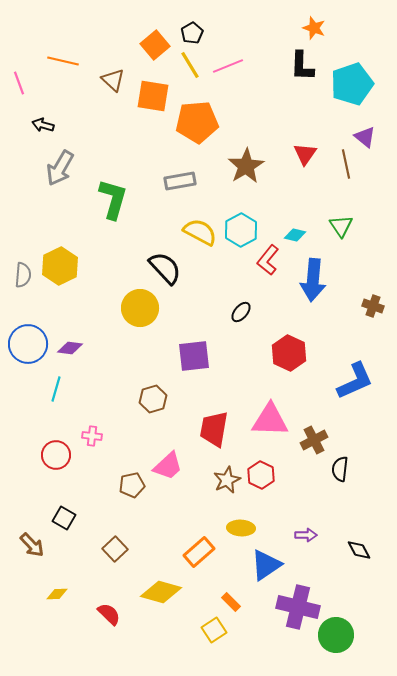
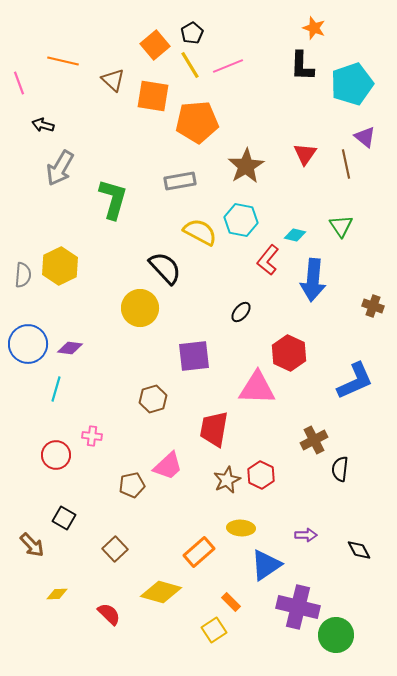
cyan hexagon at (241, 230): moved 10 px up; rotated 20 degrees counterclockwise
pink triangle at (270, 420): moved 13 px left, 32 px up
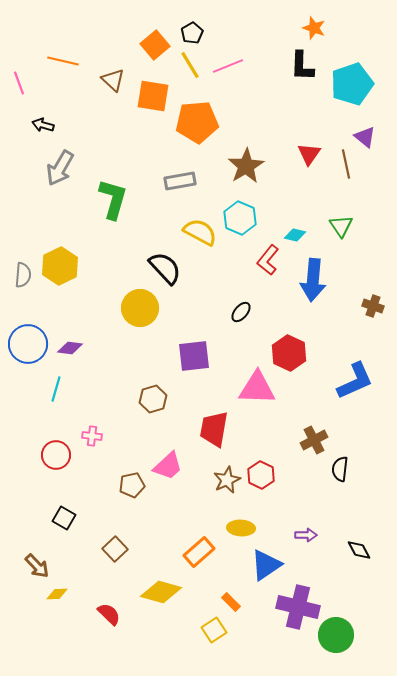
red triangle at (305, 154): moved 4 px right
cyan hexagon at (241, 220): moved 1 px left, 2 px up; rotated 12 degrees clockwise
brown arrow at (32, 545): moved 5 px right, 21 px down
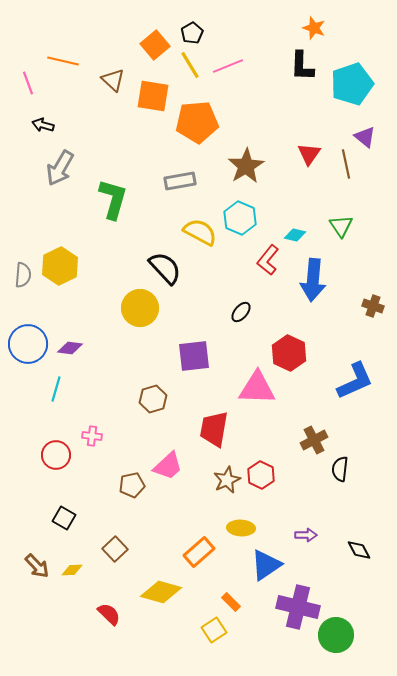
pink line at (19, 83): moved 9 px right
yellow diamond at (57, 594): moved 15 px right, 24 px up
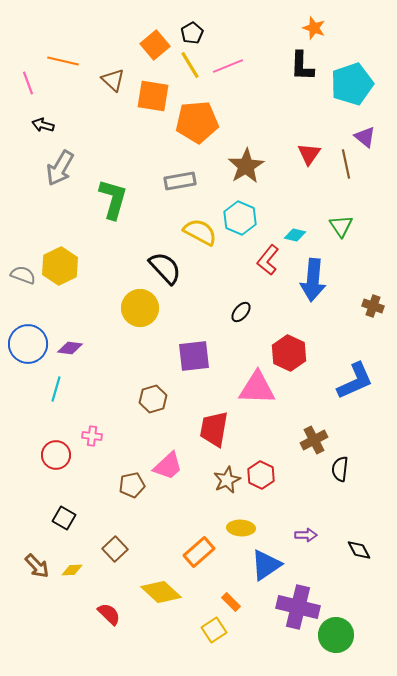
gray semicircle at (23, 275): rotated 75 degrees counterclockwise
yellow diamond at (161, 592): rotated 27 degrees clockwise
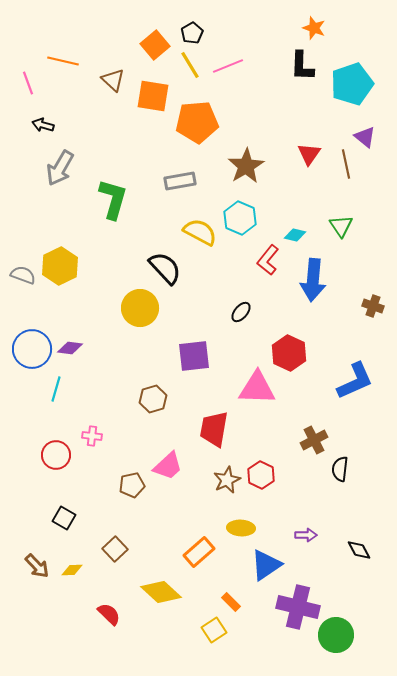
blue circle at (28, 344): moved 4 px right, 5 px down
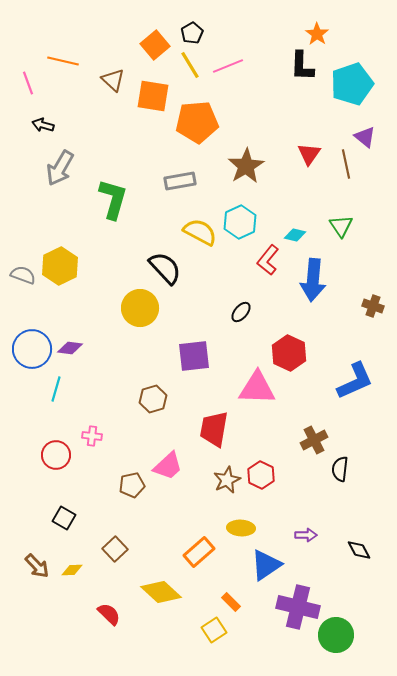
orange star at (314, 28): moved 3 px right, 6 px down; rotated 15 degrees clockwise
cyan hexagon at (240, 218): moved 4 px down; rotated 12 degrees clockwise
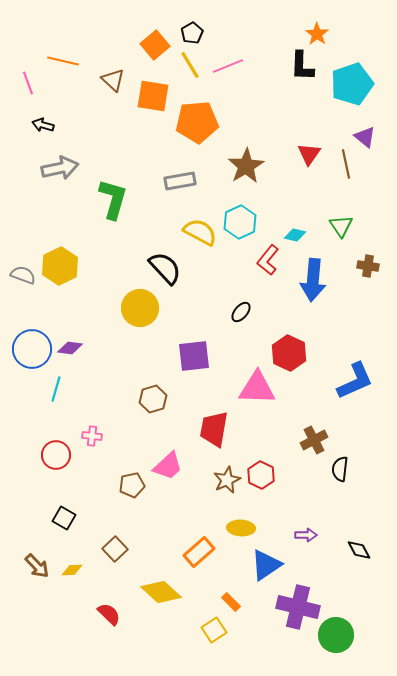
gray arrow at (60, 168): rotated 132 degrees counterclockwise
brown cross at (373, 306): moved 5 px left, 40 px up; rotated 10 degrees counterclockwise
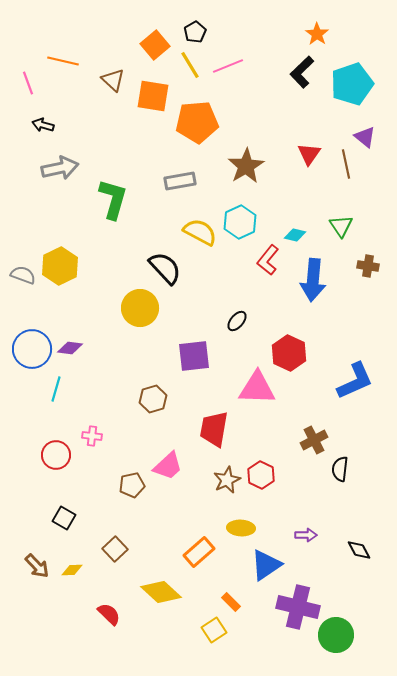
black pentagon at (192, 33): moved 3 px right, 1 px up
black L-shape at (302, 66): moved 6 px down; rotated 44 degrees clockwise
black ellipse at (241, 312): moved 4 px left, 9 px down
